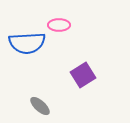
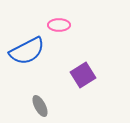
blue semicircle: moved 8 px down; rotated 24 degrees counterclockwise
gray ellipse: rotated 20 degrees clockwise
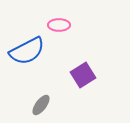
gray ellipse: moved 1 px right, 1 px up; rotated 65 degrees clockwise
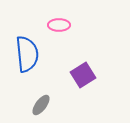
blue semicircle: moved 3 px down; rotated 69 degrees counterclockwise
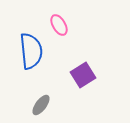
pink ellipse: rotated 60 degrees clockwise
blue semicircle: moved 4 px right, 3 px up
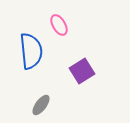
purple square: moved 1 px left, 4 px up
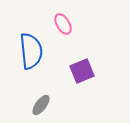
pink ellipse: moved 4 px right, 1 px up
purple square: rotated 10 degrees clockwise
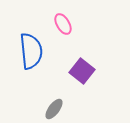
purple square: rotated 30 degrees counterclockwise
gray ellipse: moved 13 px right, 4 px down
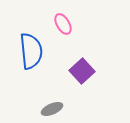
purple square: rotated 10 degrees clockwise
gray ellipse: moved 2 px left; rotated 30 degrees clockwise
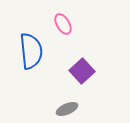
gray ellipse: moved 15 px right
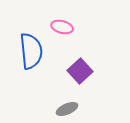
pink ellipse: moved 1 px left, 3 px down; rotated 45 degrees counterclockwise
purple square: moved 2 px left
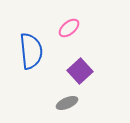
pink ellipse: moved 7 px right, 1 px down; rotated 55 degrees counterclockwise
gray ellipse: moved 6 px up
